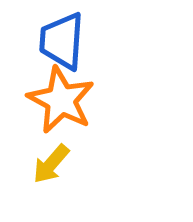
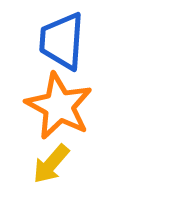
orange star: moved 2 px left, 6 px down
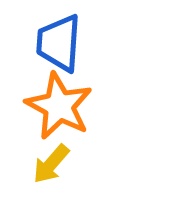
blue trapezoid: moved 3 px left, 2 px down
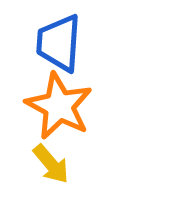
yellow arrow: rotated 81 degrees counterclockwise
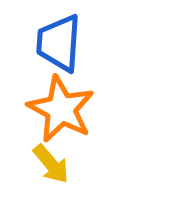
orange star: moved 2 px right, 3 px down
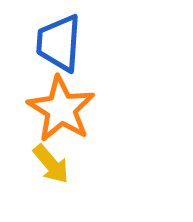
orange star: rotated 4 degrees clockwise
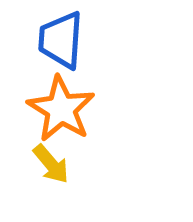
blue trapezoid: moved 2 px right, 3 px up
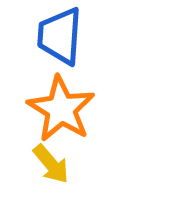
blue trapezoid: moved 1 px left, 4 px up
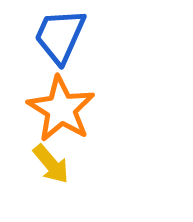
blue trapezoid: rotated 20 degrees clockwise
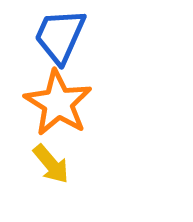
orange star: moved 3 px left, 6 px up
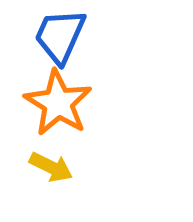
yellow arrow: moved 3 px down; rotated 24 degrees counterclockwise
